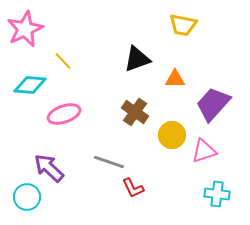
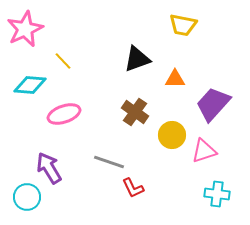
purple arrow: rotated 16 degrees clockwise
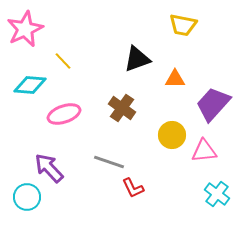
brown cross: moved 13 px left, 4 px up
pink triangle: rotated 12 degrees clockwise
purple arrow: rotated 12 degrees counterclockwise
cyan cross: rotated 30 degrees clockwise
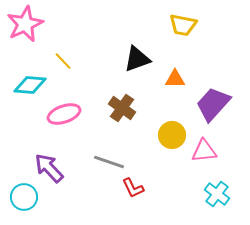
pink star: moved 5 px up
cyan circle: moved 3 px left
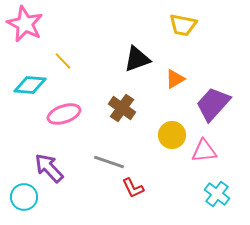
pink star: rotated 21 degrees counterclockwise
orange triangle: rotated 30 degrees counterclockwise
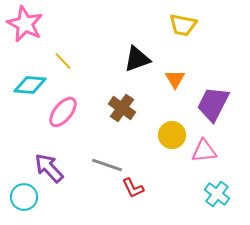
orange triangle: rotated 30 degrees counterclockwise
purple trapezoid: rotated 15 degrees counterclockwise
pink ellipse: moved 1 px left, 2 px up; rotated 32 degrees counterclockwise
gray line: moved 2 px left, 3 px down
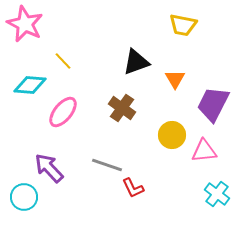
black triangle: moved 1 px left, 3 px down
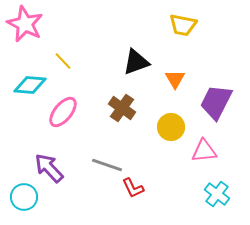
purple trapezoid: moved 3 px right, 2 px up
yellow circle: moved 1 px left, 8 px up
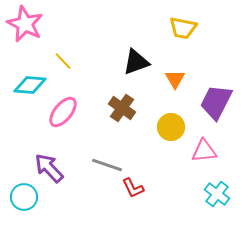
yellow trapezoid: moved 3 px down
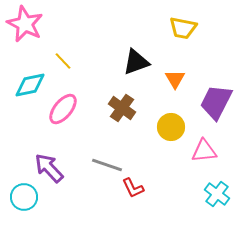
cyan diamond: rotated 16 degrees counterclockwise
pink ellipse: moved 3 px up
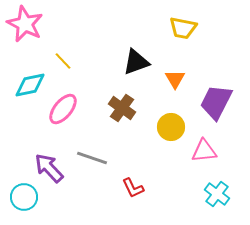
gray line: moved 15 px left, 7 px up
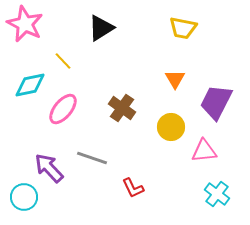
black triangle: moved 35 px left, 34 px up; rotated 12 degrees counterclockwise
